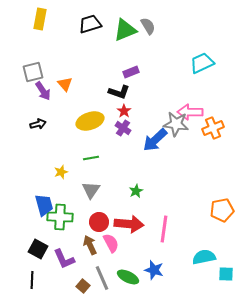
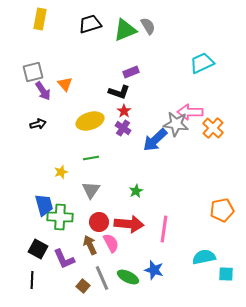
orange cross: rotated 25 degrees counterclockwise
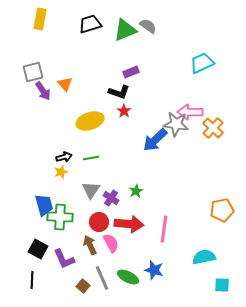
gray semicircle: rotated 24 degrees counterclockwise
black arrow: moved 26 px right, 33 px down
purple cross: moved 12 px left, 70 px down
cyan square: moved 4 px left, 11 px down
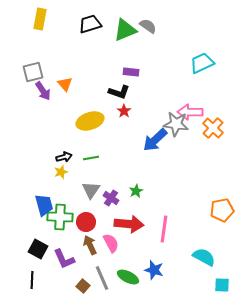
purple rectangle: rotated 28 degrees clockwise
red circle: moved 13 px left
cyan semicircle: rotated 40 degrees clockwise
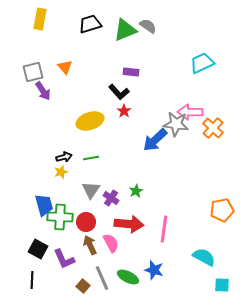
orange triangle: moved 17 px up
black L-shape: rotated 30 degrees clockwise
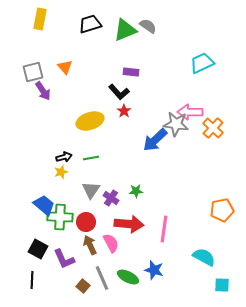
green star: rotated 24 degrees clockwise
blue trapezoid: rotated 35 degrees counterclockwise
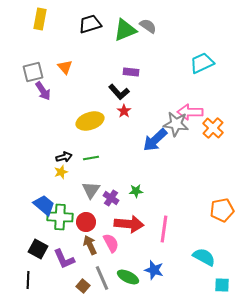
black line: moved 4 px left
